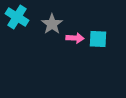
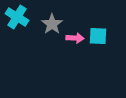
cyan square: moved 3 px up
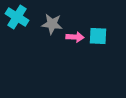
gray star: rotated 30 degrees counterclockwise
pink arrow: moved 1 px up
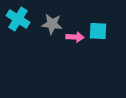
cyan cross: moved 1 px right, 2 px down
cyan square: moved 5 px up
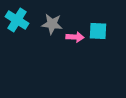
cyan cross: moved 1 px left, 1 px down
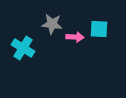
cyan cross: moved 6 px right, 28 px down
cyan square: moved 1 px right, 2 px up
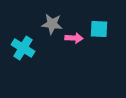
pink arrow: moved 1 px left, 1 px down
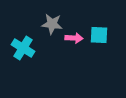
cyan square: moved 6 px down
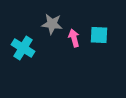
pink arrow: rotated 108 degrees counterclockwise
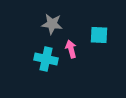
pink arrow: moved 3 px left, 11 px down
cyan cross: moved 23 px right, 11 px down; rotated 20 degrees counterclockwise
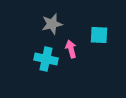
gray star: rotated 20 degrees counterclockwise
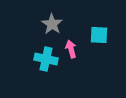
gray star: rotated 25 degrees counterclockwise
